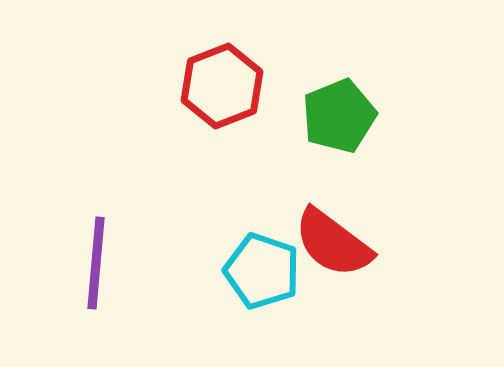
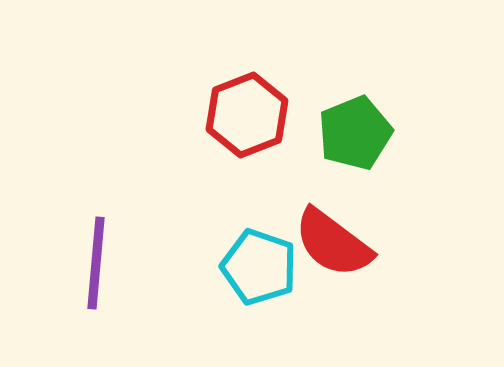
red hexagon: moved 25 px right, 29 px down
green pentagon: moved 16 px right, 17 px down
cyan pentagon: moved 3 px left, 4 px up
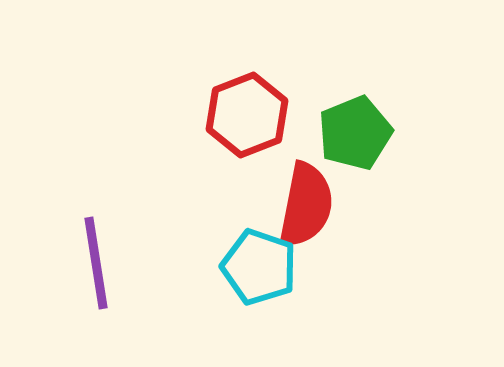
red semicircle: moved 27 px left, 38 px up; rotated 116 degrees counterclockwise
purple line: rotated 14 degrees counterclockwise
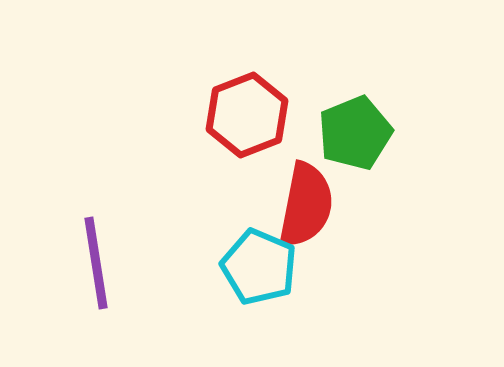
cyan pentagon: rotated 4 degrees clockwise
